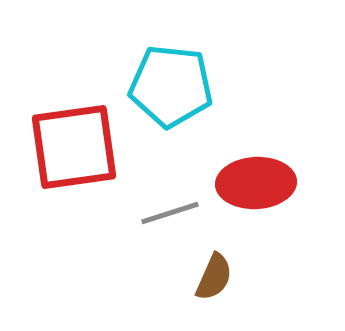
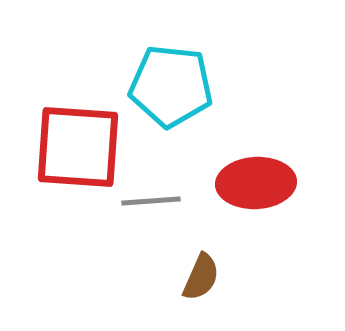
red square: moved 4 px right; rotated 12 degrees clockwise
gray line: moved 19 px left, 12 px up; rotated 14 degrees clockwise
brown semicircle: moved 13 px left
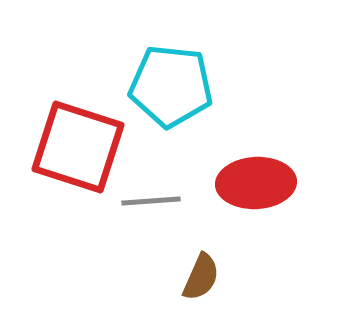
red square: rotated 14 degrees clockwise
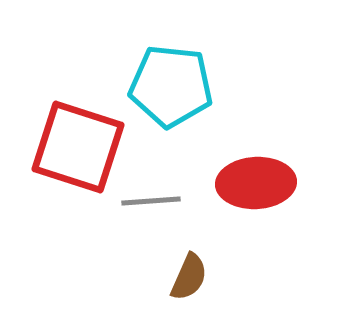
brown semicircle: moved 12 px left
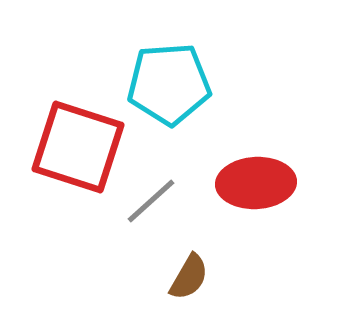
cyan pentagon: moved 2 px left, 2 px up; rotated 10 degrees counterclockwise
gray line: rotated 38 degrees counterclockwise
brown semicircle: rotated 6 degrees clockwise
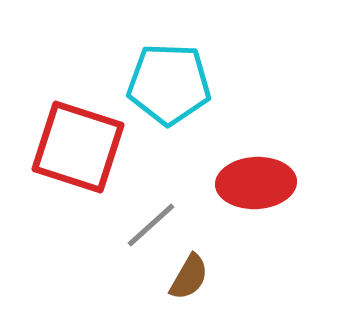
cyan pentagon: rotated 6 degrees clockwise
gray line: moved 24 px down
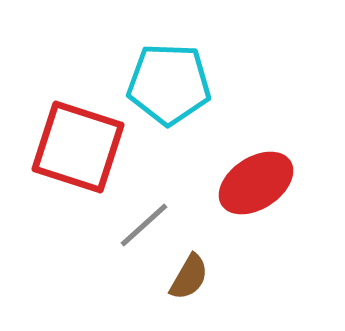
red ellipse: rotated 30 degrees counterclockwise
gray line: moved 7 px left
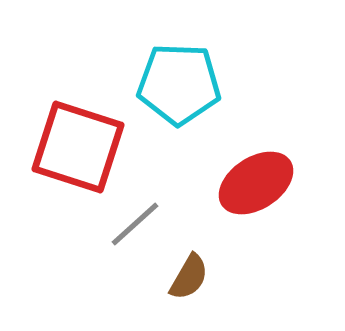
cyan pentagon: moved 10 px right
gray line: moved 9 px left, 1 px up
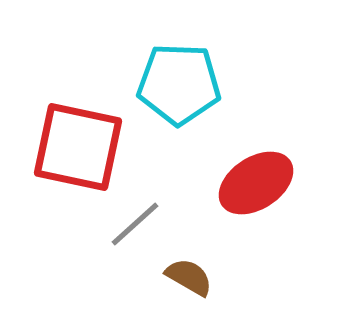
red square: rotated 6 degrees counterclockwise
brown semicircle: rotated 90 degrees counterclockwise
